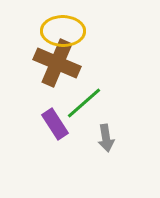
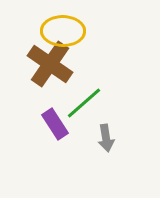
brown cross: moved 7 px left, 1 px down; rotated 12 degrees clockwise
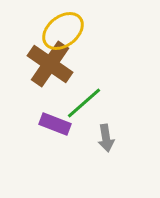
yellow ellipse: rotated 39 degrees counterclockwise
purple rectangle: rotated 36 degrees counterclockwise
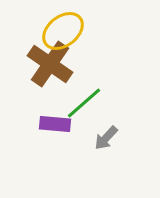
purple rectangle: rotated 16 degrees counterclockwise
gray arrow: rotated 52 degrees clockwise
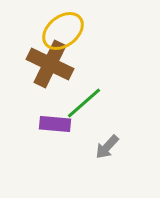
brown cross: rotated 9 degrees counterclockwise
gray arrow: moved 1 px right, 9 px down
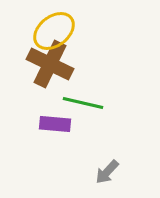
yellow ellipse: moved 9 px left
green line: moved 1 px left; rotated 54 degrees clockwise
gray arrow: moved 25 px down
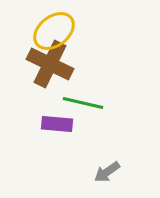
purple rectangle: moved 2 px right
gray arrow: rotated 12 degrees clockwise
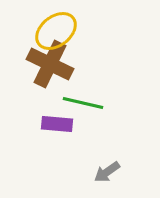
yellow ellipse: moved 2 px right
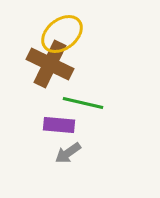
yellow ellipse: moved 6 px right, 3 px down
purple rectangle: moved 2 px right, 1 px down
gray arrow: moved 39 px left, 19 px up
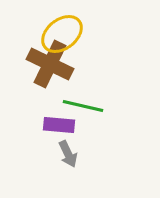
green line: moved 3 px down
gray arrow: moved 1 px down; rotated 80 degrees counterclockwise
